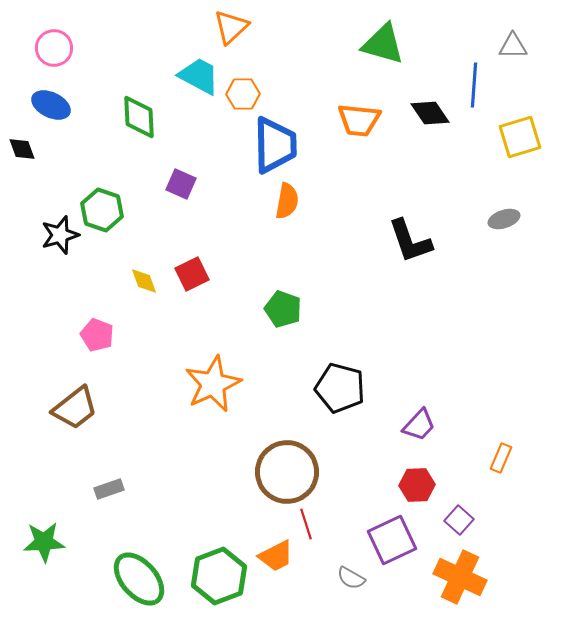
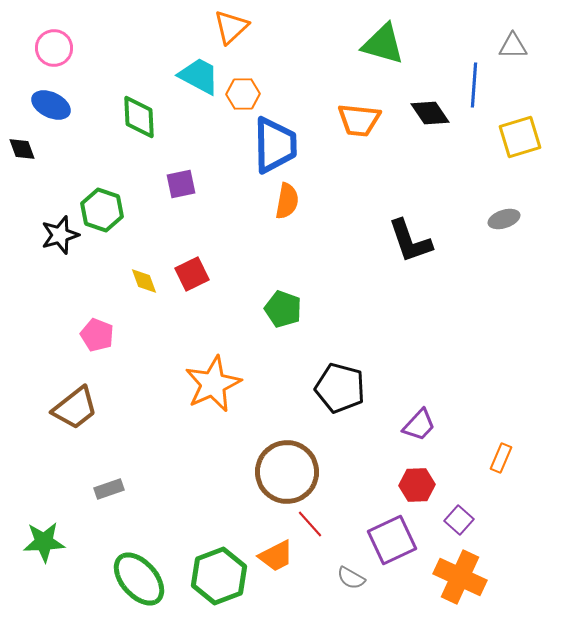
purple square at (181, 184): rotated 36 degrees counterclockwise
red line at (306, 524): moved 4 px right; rotated 24 degrees counterclockwise
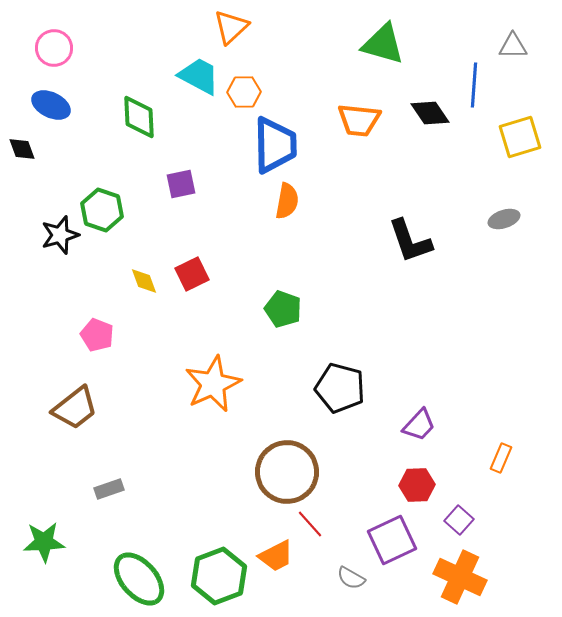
orange hexagon at (243, 94): moved 1 px right, 2 px up
